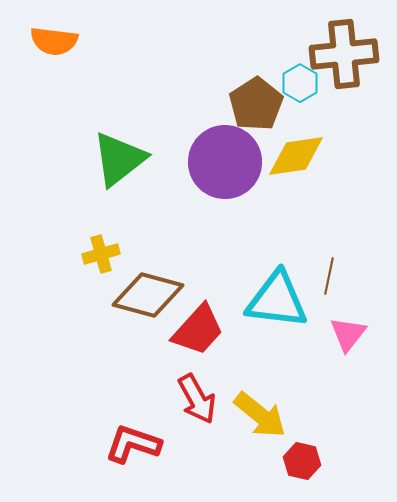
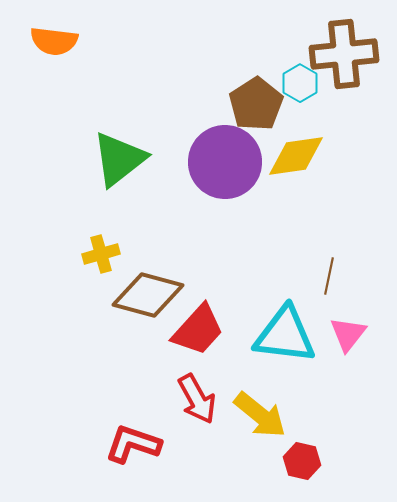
cyan triangle: moved 8 px right, 35 px down
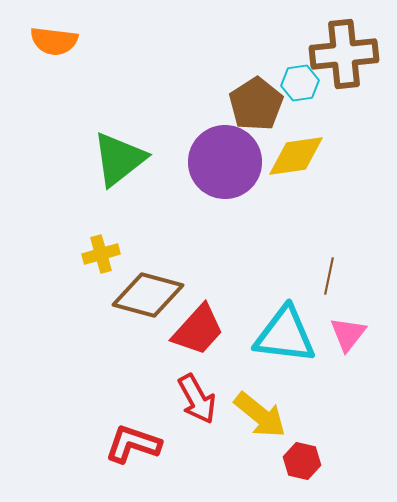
cyan hexagon: rotated 21 degrees clockwise
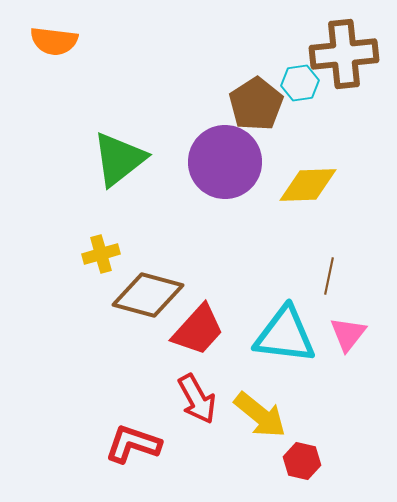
yellow diamond: moved 12 px right, 29 px down; rotated 6 degrees clockwise
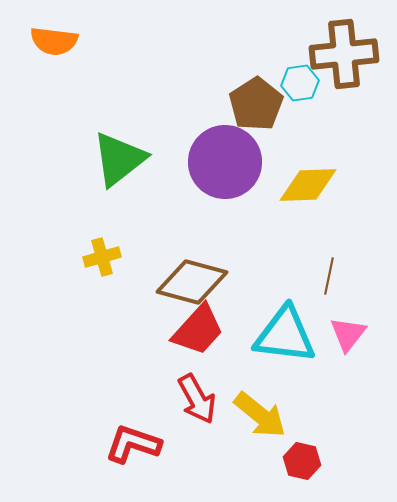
yellow cross: moved 1 px right, 3 px down
brown diamond: moved 44 px right, 13 px up
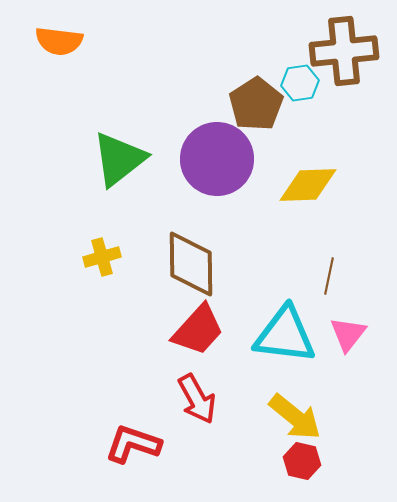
orange semicircle: moved 5 px right
brown cross: moved 3 px up
purple circle: moved 8 px left, 3 px up
brown diamond: moved 1 px left, 18 px up; rotated 74 degrees clockwise
yellow arrow: moved 35 px right, 2 px down
